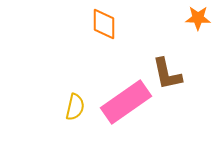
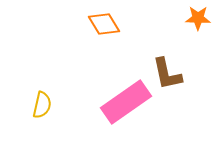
orange diamond: rotated 32 degrees counterclockwise
yellow semicircle: moved 33 px left, 2 px up
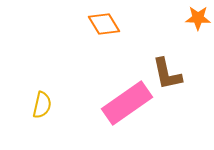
pink rectangle: moved 1 px right, 1 px down
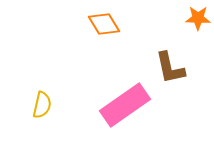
brown L-shape: moved 3 px right, 6 px up
pink rectangle: moved 2 px left, 2 px down
